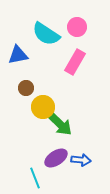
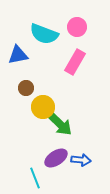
cyan semicircle: moved 2 px left; rotated 12 degrees counterclockwise
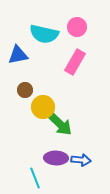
cyan semicircle: rotated 8 degrees counterclockwise
brown circle: moved 1 px left, 2 px down
purple ellipse: rotated 35 degrees clockwise
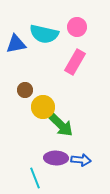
blue triangle: moved 2 px left, 11 px up
green arrow: moved 1 px right, 1 px down
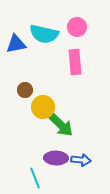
pink rectangle: rotated 35 degrees counterclockwise
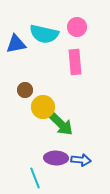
green arrow: moved 1 px up
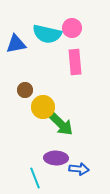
pink circle: moved 5 px left, 1 px down
cyan semicircle: moved 3 px right
blue arrow: moved 2 px left, 9 px down
